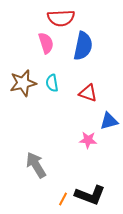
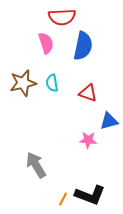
red semicircle: moved 1 px right, 1 px up
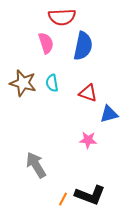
brown star: rotated 28 degrees clockwise
blue triangle: moved 7 px up
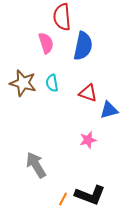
red semicircle: rotated 88 degrees clockwise
blue triangle: moved 4 px up
pink star: rotated 18 degrees counterclockwise
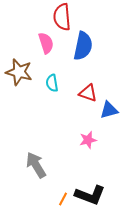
brown star: moved 4 px left, 11 px up
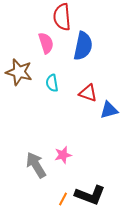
pink star: moved 25 px left, 15 px down
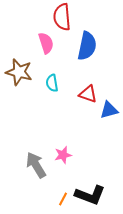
blue semicircle: moved 4 px right
red triangle: moved 1 px down
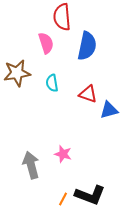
brown star: moved 2 px left, 1 px down; rotated 24 degrees counterclockwise
pink star: moved 1 px up; rotated 30 degrees clockwise
gray arrow: moved 5 px left; rotated 16 degrees clockwise
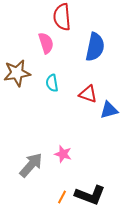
blue semicircle: moved 8 px right, 1 px down
gray arrow: rotated 56 degrees clockwise
orange line: moved 1 px left, 2 px up
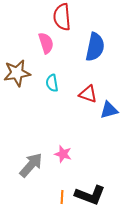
orange line: rotated 24 degrees counterclockwise
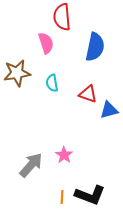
pink star: moved 1 px right, 1 px down; rotated 18 degrees clockwise
